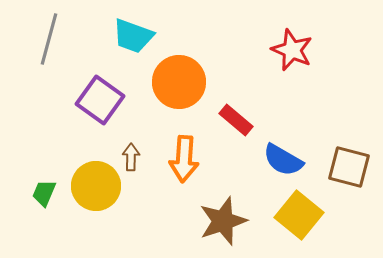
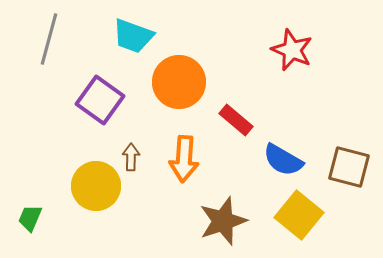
green trapezoid: moved 14 px left, 25 px down
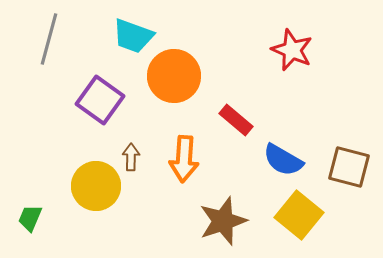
orange circle: moved 5 px left, 6 px up
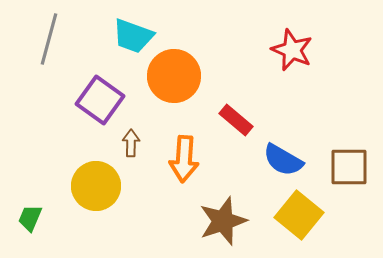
brown arrow: moved 14 px up
brown square: rotated 15 degrees counterclockwise
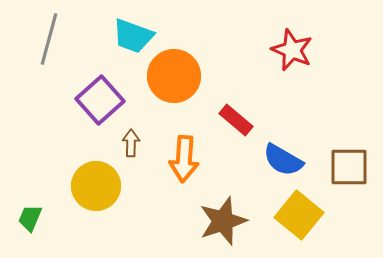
purple square: rotated 12 degrees clockwise
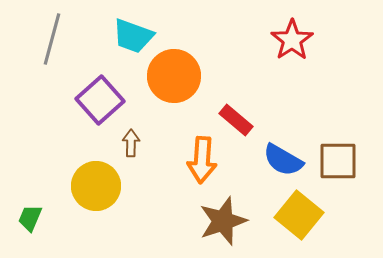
gray line: moved 3 px right
red star: moved 10 px up; rotated 15 degrees clockwise
orange arrow: moved 18 px right, 1 px down
brown square: moved 11 px left, 6 px up
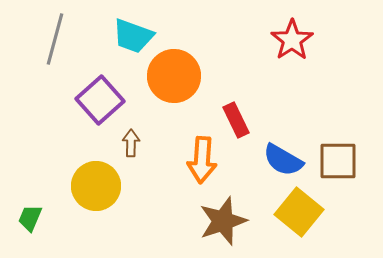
gray line: moved 3 px right
red rectangle: rotated 24 degrees clockwise
yellow square: moved 3 px up
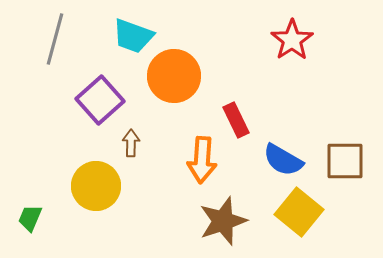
brown square: moved 7 px right
